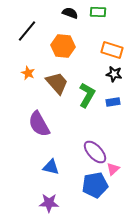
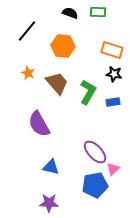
green L-shape: moved 1 px right, 3 px up
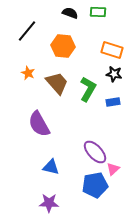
green L-shape: moved 3 px up
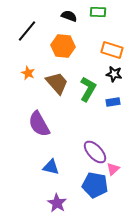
black semicircle: moved 1 px left, 3 px down
blue pentagon: rotated 20 degrees clockwise
purple star: moved 8 px right; rotated 30 degrees clockwise
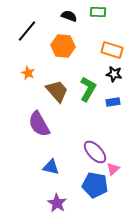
brown trapezoid: moved 8 px down
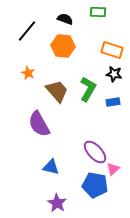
black semicircle: moved 4 px left, 3 px down
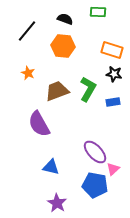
brown trapezoid: rotated 70 degrees counterclockwise
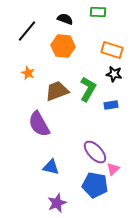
blue rectangle: moved 2 px left, 3 px down
purple star: rotated 18 degrees clockwise
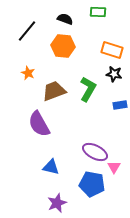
brown trapezoid: moved 3 px left
blue rectangle: moved 9 px right
purple ellipse: rotated 20 degrees counterclockwise
pink triangle: moved 1 px right, 2 px up; rotated 16 degrees counterclockwise
blue pentagon: moved 3 px left, 1 px up
